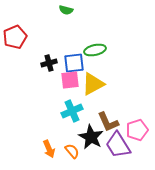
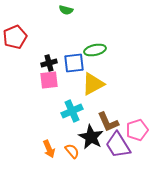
pink square: moved 21 px left
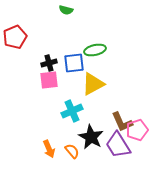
brown L-shape: moved 14 px right
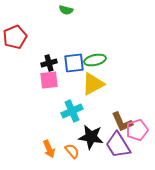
green ellipse: moved 10 px down
black star: rotated 20 degrees counterclockwise
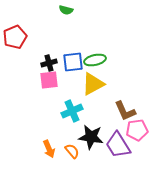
blue square: moved 1 px left, 1 px up
brown L-shape: moved 3 px right, 11 px up
pink pentagon: rotated 10 degrees clockwise
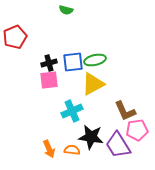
orange semicircle: moved 1 px up; rotated 42 degrees counterclockwise
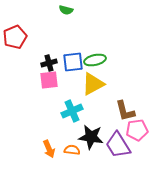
brown L-shape: rotated 10 degrees clockwise
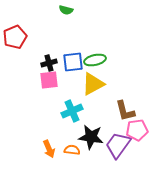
purple trapezoid: rotated 68 degrees clockwise
